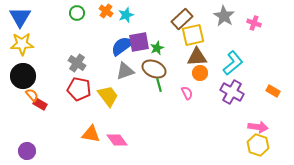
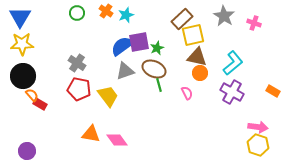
brown triangle: rotated 15 degrees clockwise
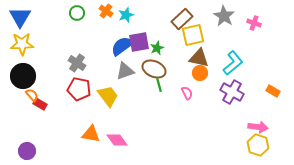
brown triangle: moved 2 px right, 1 px down
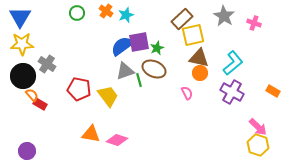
gray cross: moved 30 px left, 1 px down
green line: moved 20 px left, 5 px up
pink arrow: rotated 36 degrees clockwise
pink diamond: rotated 35 degrees counterclockwise
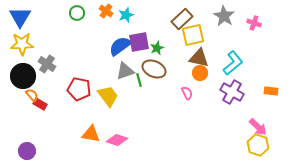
blue semicircle: moved 2 px left
orange rectangle: moved 2 px left; rotated 24 degrees counterclockwise
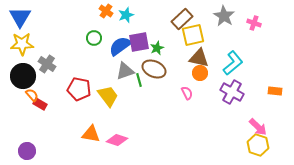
green circle: moved 17 px right, 25 px down
orange rectangle: moved 4 px right
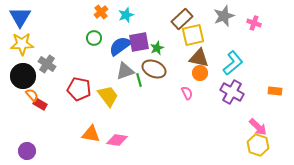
orange cross: moved 5 px left, 1 px down; rotated 16 degrees clockwise
gray star: rotated 20 degrees clockwise
pink diamond: rotated 10 degrees counterclockwise
